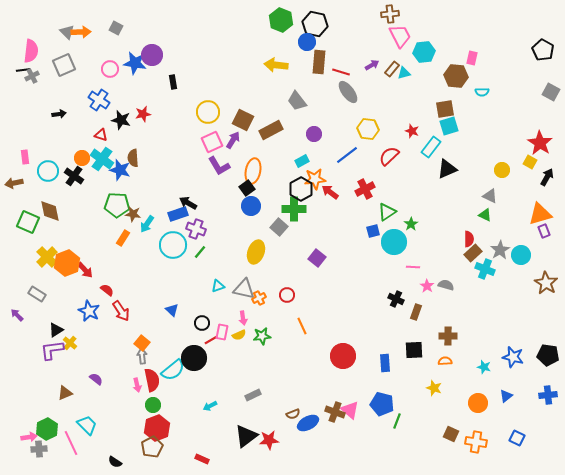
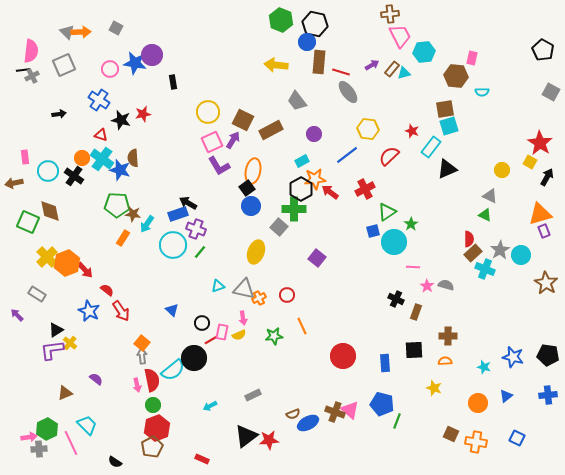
green star at (262, 336): moved 12 px right
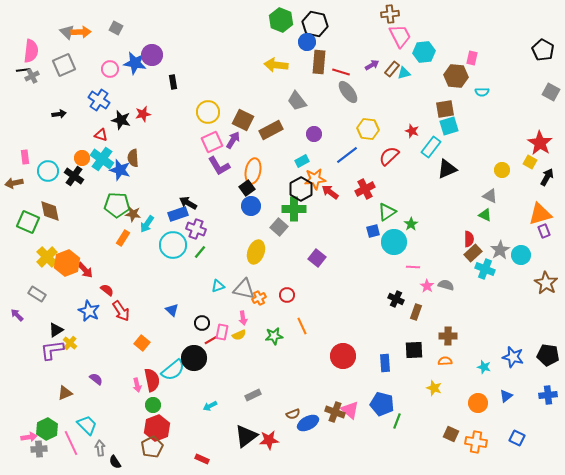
gray arrow at (142, 356): moved 42 px left, 92 px down
black semicircle at (115, 462): rotated 24 degrees clockwise
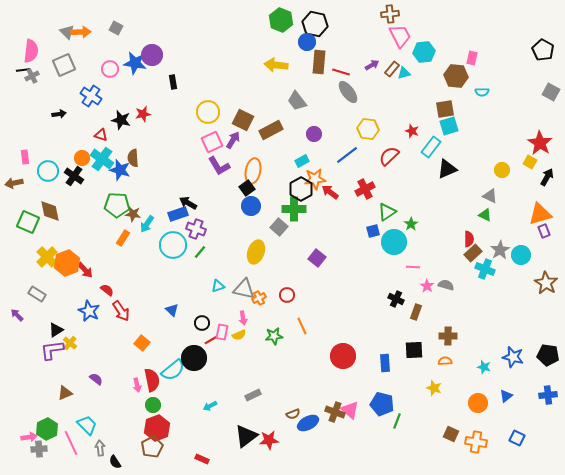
blue cross at (99, 100): moved 8 px left, 4 px up
